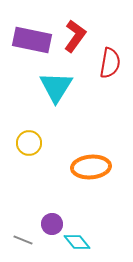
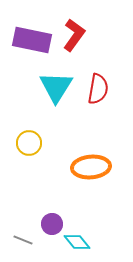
red L-shape: moved 1 px left, 1 px up
red semicircle: moved 12 px left, 26 px down
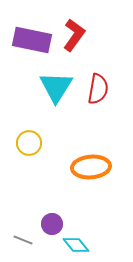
cyan diamond: moved 1 px left, 3 px down
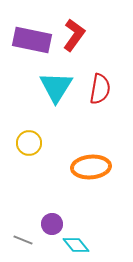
red semicircle: moved 2 px right
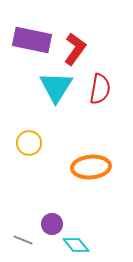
red L-shape: moved 1 px right, 14 px down
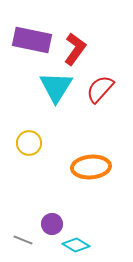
red semicircle: rotated 148 degrees counterclockwise
cyan diamond: rotated 20 degrees counterclockwise
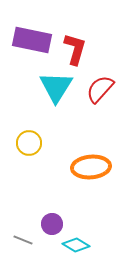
red L-shape: rotated 20 degrees counterclockwise
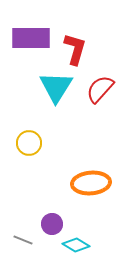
purple rectangle: moved 1 px left, 2 px up; rotated 12 degrees counterclockwise
orange ellipse: moved 16 px down
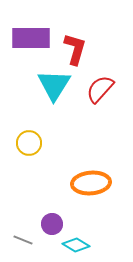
cyan triangle: moved 2 px left, 2 px up
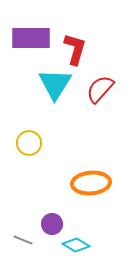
cyan triangle: moved 1 px right, 1 px up
